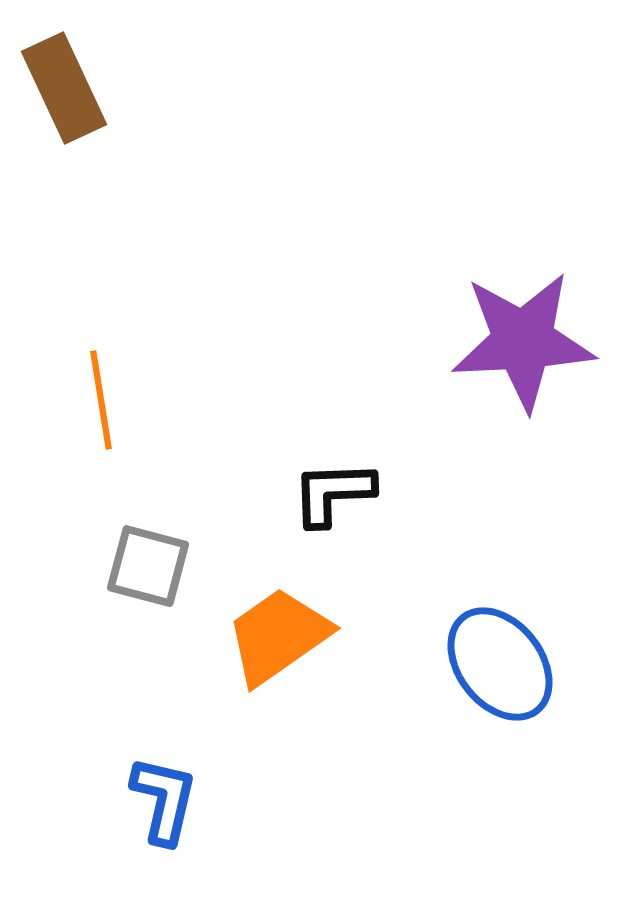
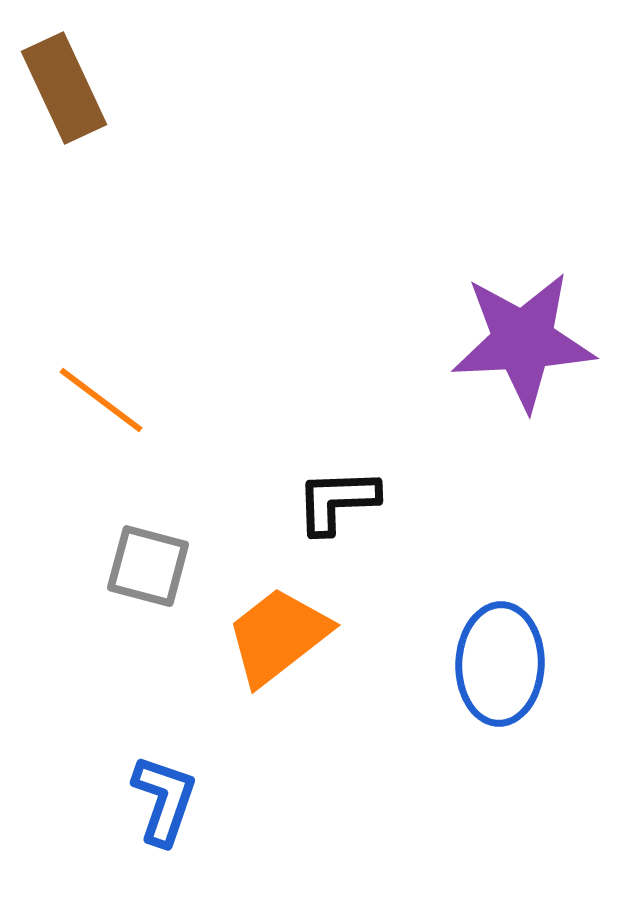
orange line: rotated 44 degrees counterclockwise
black L-shape: moved 4 px right, 8 px down
orange trapezoid: rotated 3 degrees counterclockwise
blue ellipse: rotated 40 degrees clockwise
blue L-shape: rotated 6 degrees clockwise
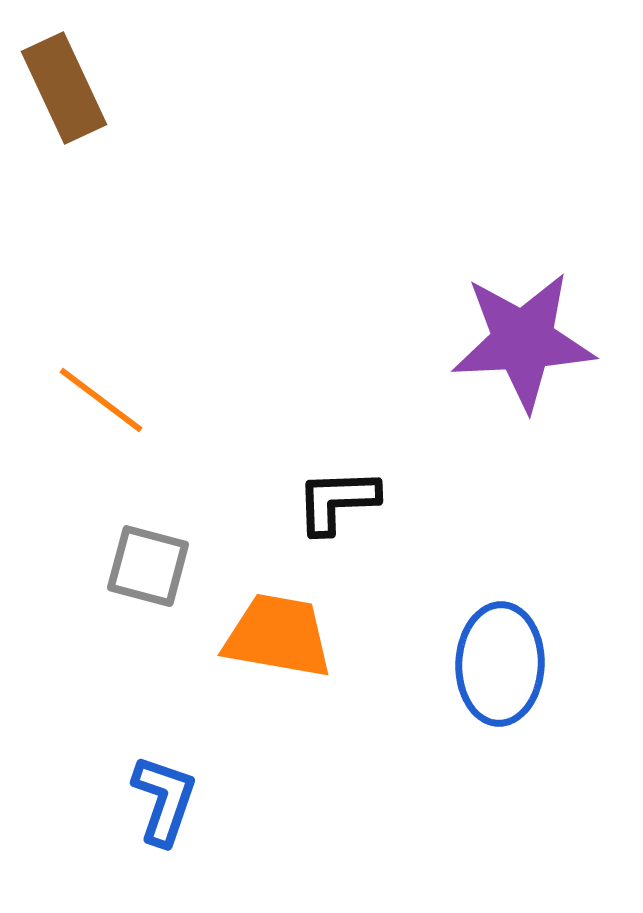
orange trapezoid: rotated 48 degrees clockwise
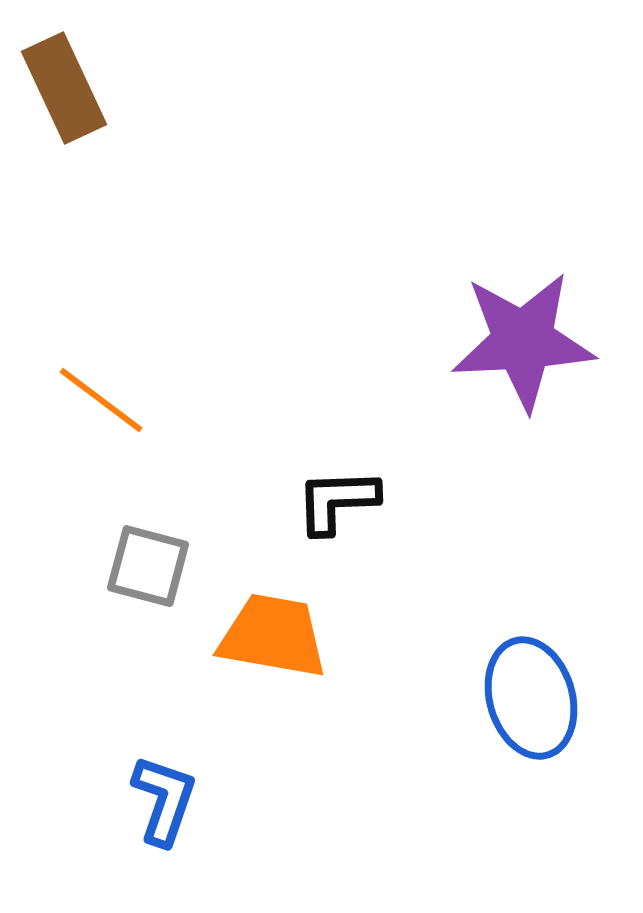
orange trapezoid: moved 5 px left
blue ellipse: moved 31 px right, 34 px down; rotated 18 degrees counterclockwise
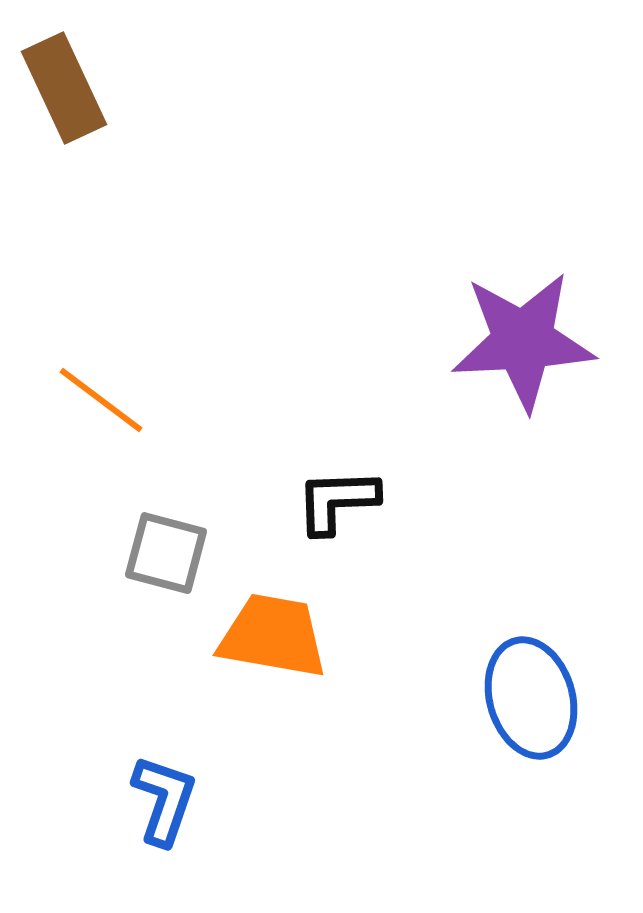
gray square: moved 18 px right, 13 px up
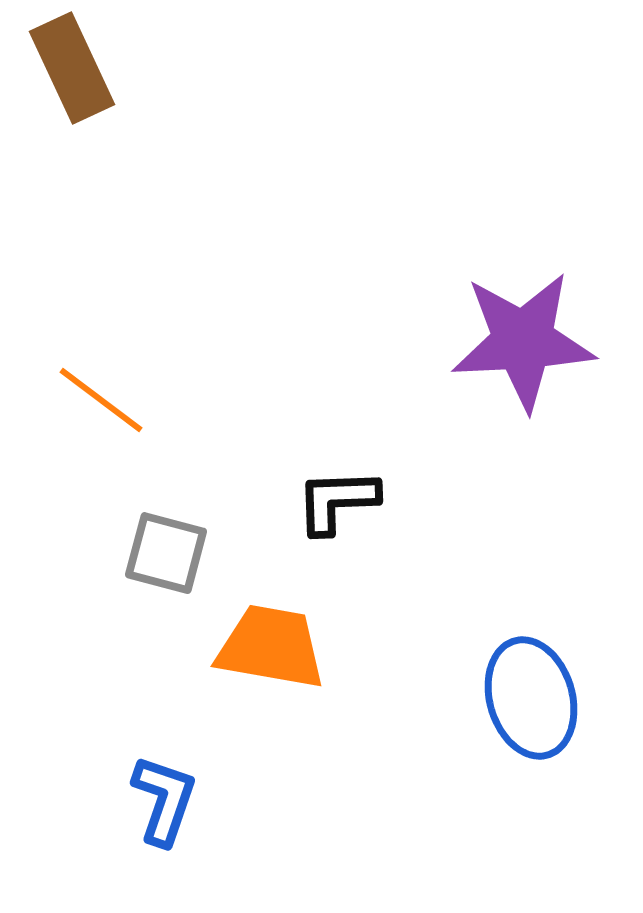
brown rectangle: moved 8 px right, 20 px up
orange trapezoid: moved 2 px left, 11 px down
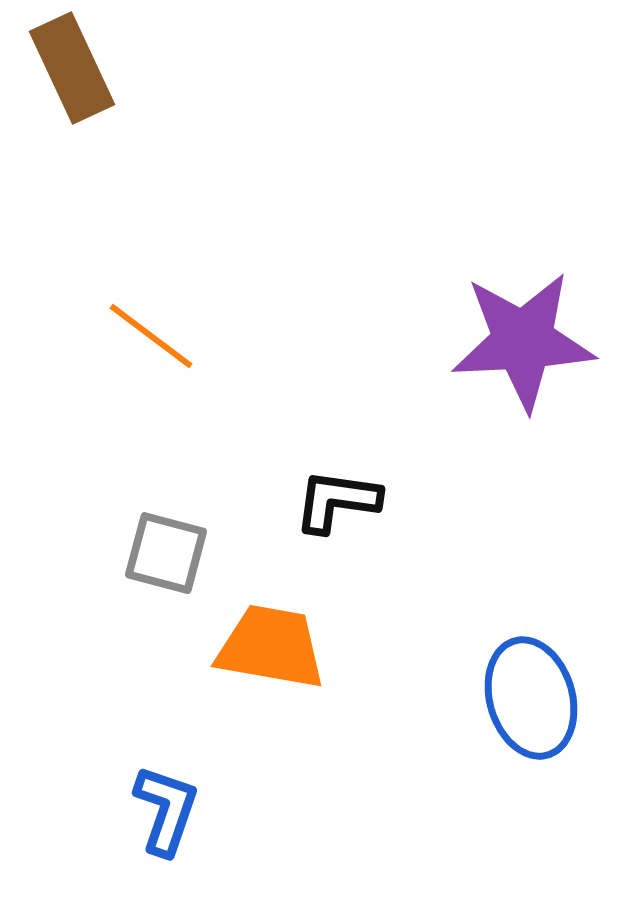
orange line: moved 50 px right, 64 px up
black L-shape: rotated 10 degrees clockwise
blue L-shape: moved 2 px right, 10 px down
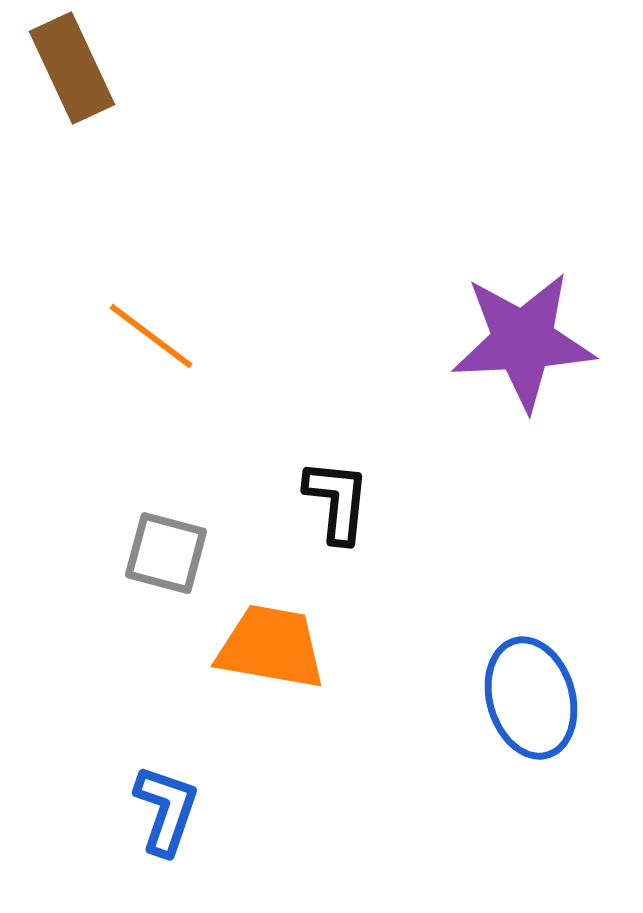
black L-shape: rotated 88 degrees clockwise
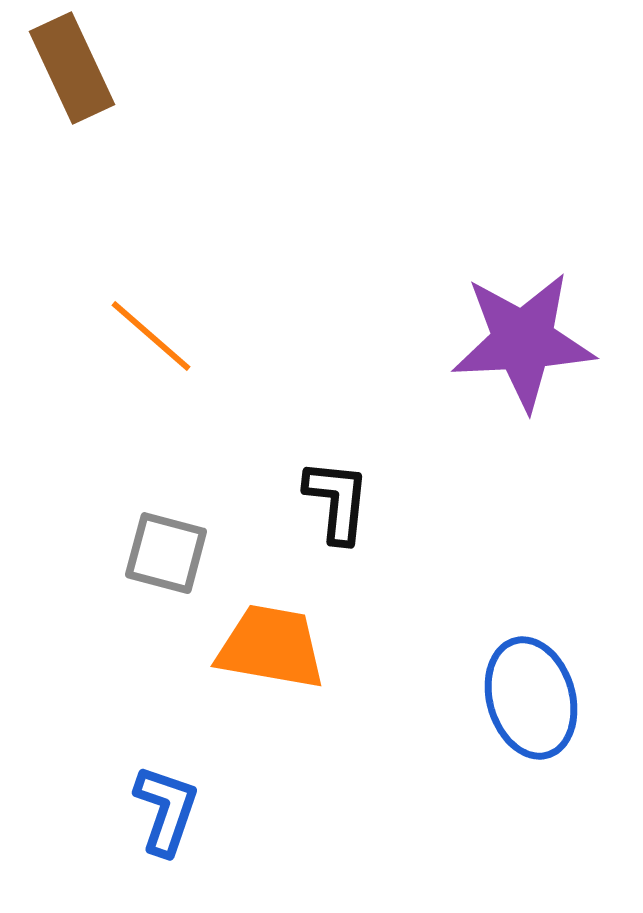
orange line: rotated 4 degrees clockwise
